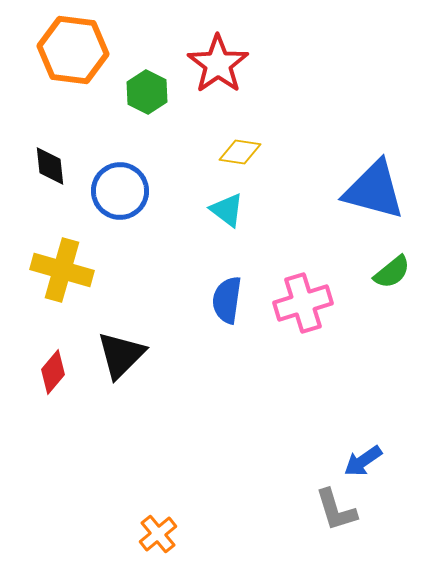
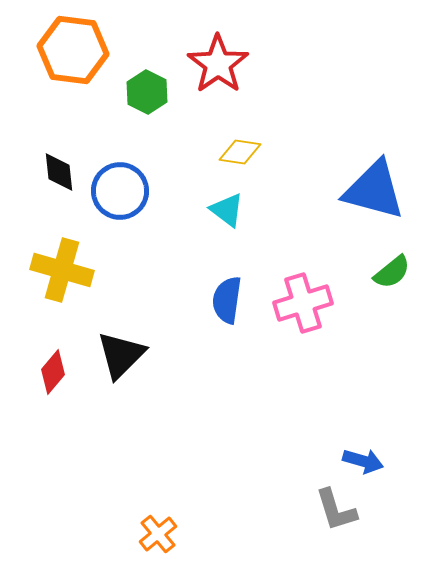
black diamond: moved 9 px right, 6 px down
blue arrow: rotated 129 degrees counterclockwise
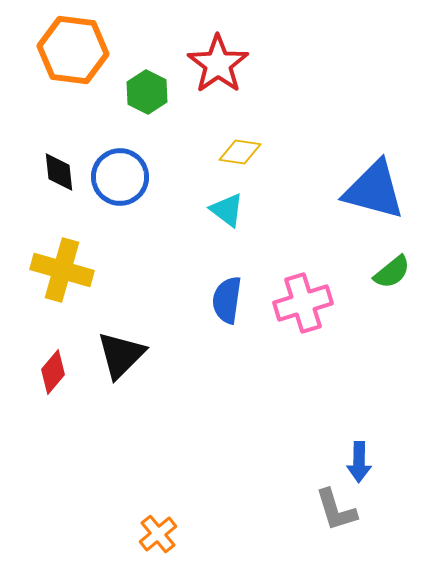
blue circle: moved 14 px up
blue arrow: moved 4 px left, 1 px down; rotated 75 degrees clockwise
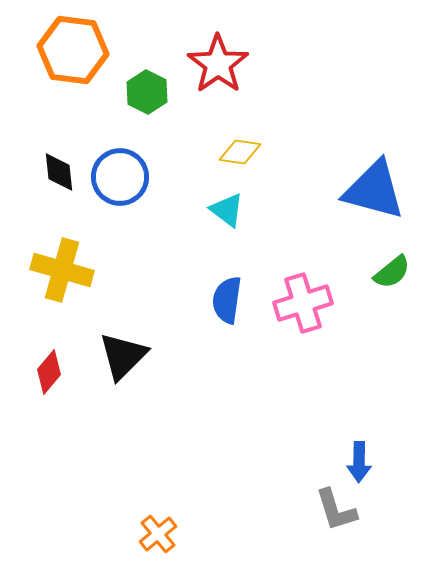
black triangle: moved 2 px right, 1 px down
red diamond: moved 4 px left
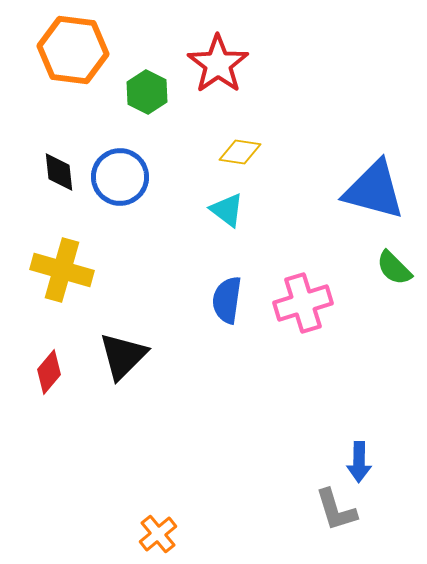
green semicircle: moved 2 px right, 4 px up; rotated 84 degrees clockwise
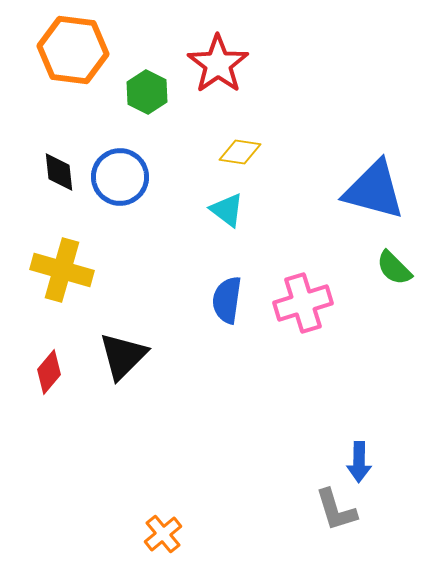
orange cross: moved 5 px right
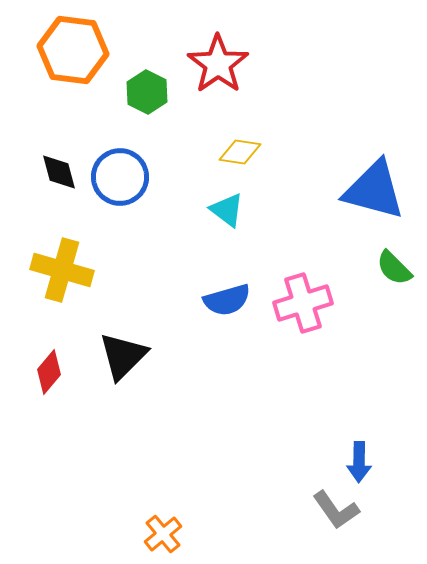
black diamond: rotated 9 degrees counterclockwise
blue semicircle: rotated 114 degrees counterclockwise
gray L-shape: rotated 18 degrees counterclockwise
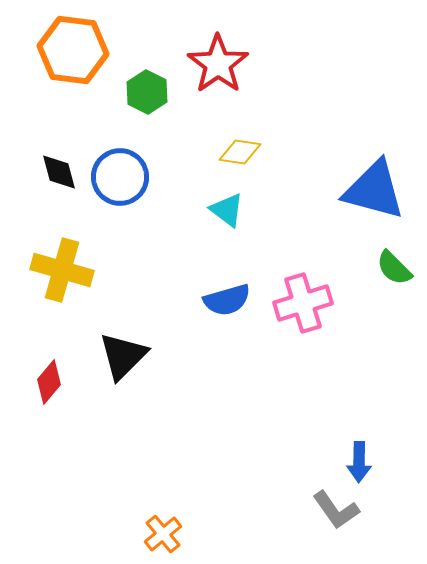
red diamond: moved 10 px down
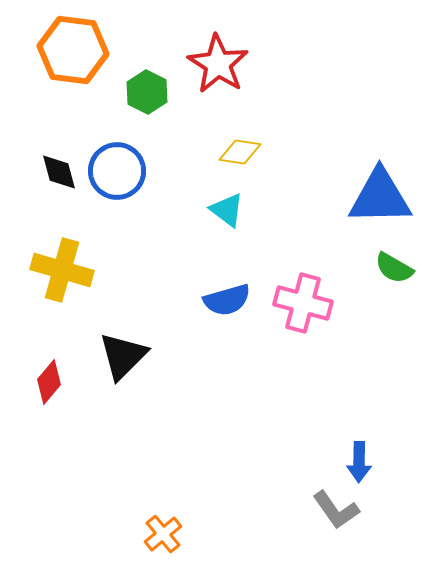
red star: rotated 4 degrees counterclockwise
blue circle: moved 3 px left, 6 px up
blue triangle: moved 6 px right, 7 px down; rotated 16 degrees counterclockwise
green semicircle: rotated 15 degrees counterclockwise
pink cross: rotated 32 degrees clockwise
